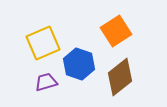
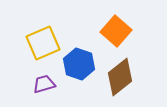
orange square: rotated 16 degrees counterclockwise
purple trapezoid: moved 2 px left, 2 px down
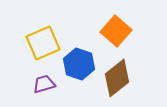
brown diamond: moved 3 px left, 1 px down
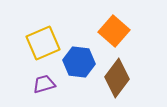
orange square: moved 2 px left
blue hexagon: moved 2 px up; rotated 12 degrees counterclockwise
brown diamond: rotated 15 degrees counterclockwise
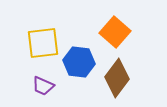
orange square: moved 1 px right, 1 px down
yellow square: rotated 16 degrees clockwise
purple trapezoid: moved 1 px left, 2 px down; rotated 140 degrees counterclockwise
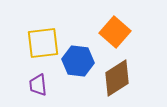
blue hexagon: moved 1 px left, 1 px up
brown diamond: rotated 21 degrees clockwise
purple trapezoid: moved 5 px left, 1 px up; rotated 60 degrees clockwise
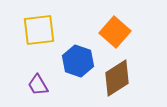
yellow square: moved 4 px left, 13 px up
blue hexagon: rotated 12 degrees clockwise
purple trapezoid: rotated 25 degrees counterclockwise
